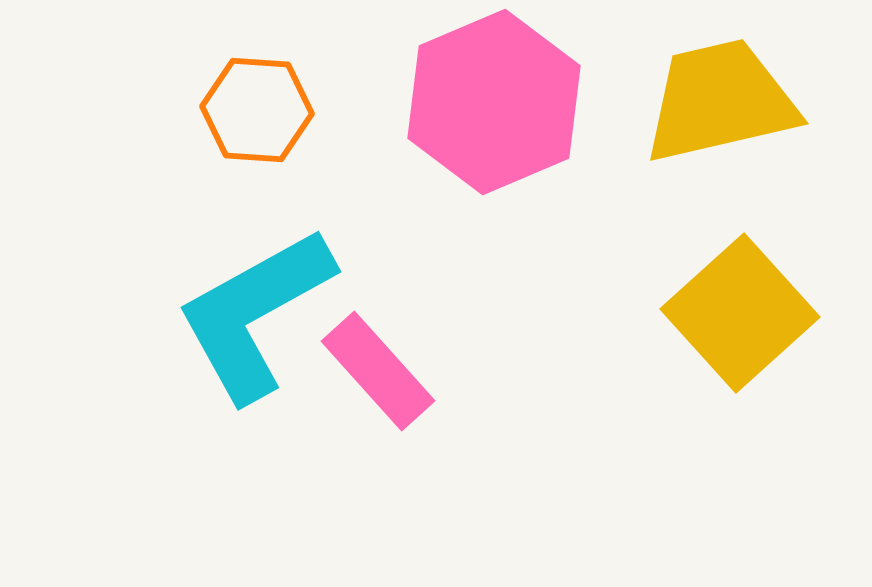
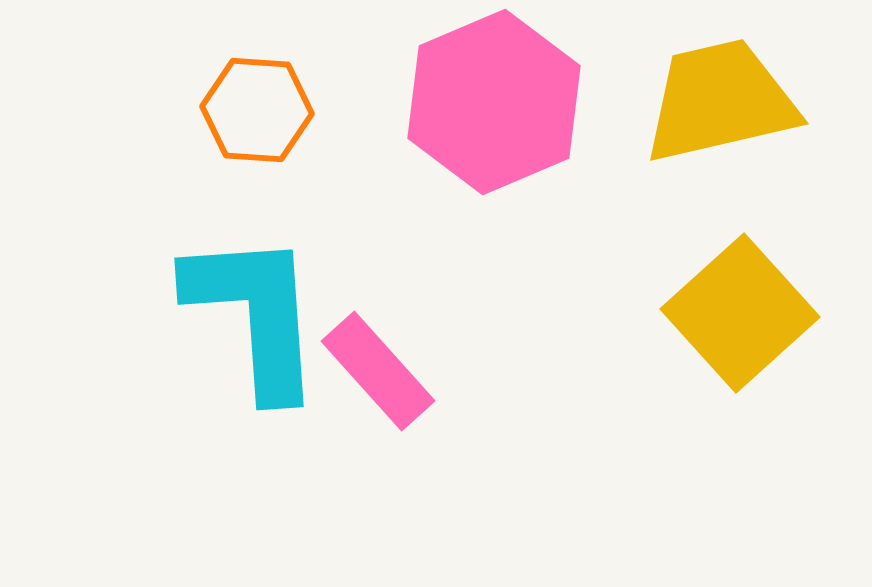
cyan L-shape: rotated 115 degrees clockwise
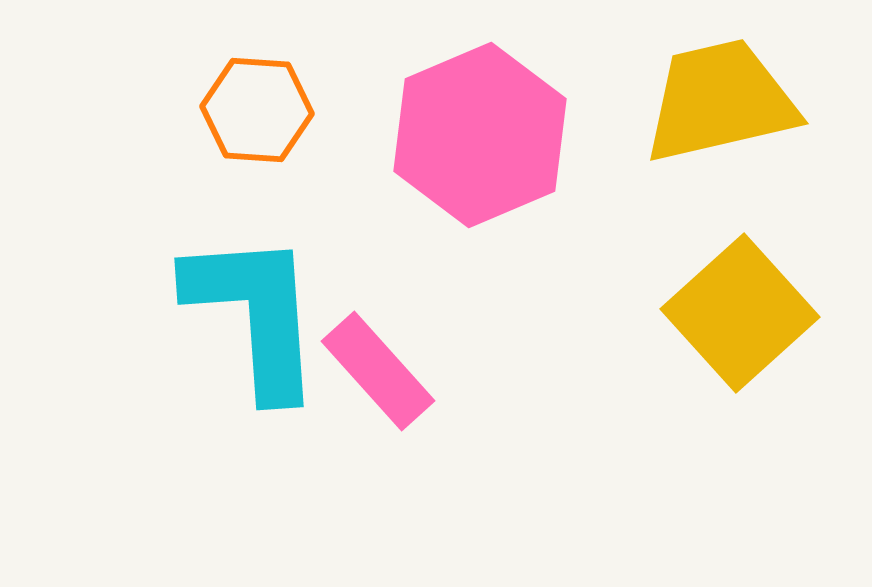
pink hexagon: moved 14 px left, 33 px down
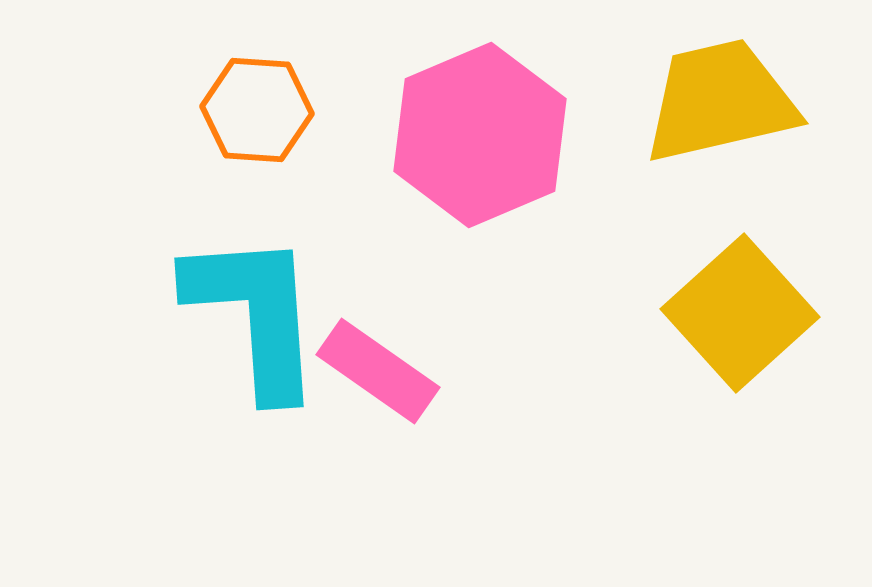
pink rectangle: rotated 13 degrees counterclockwise
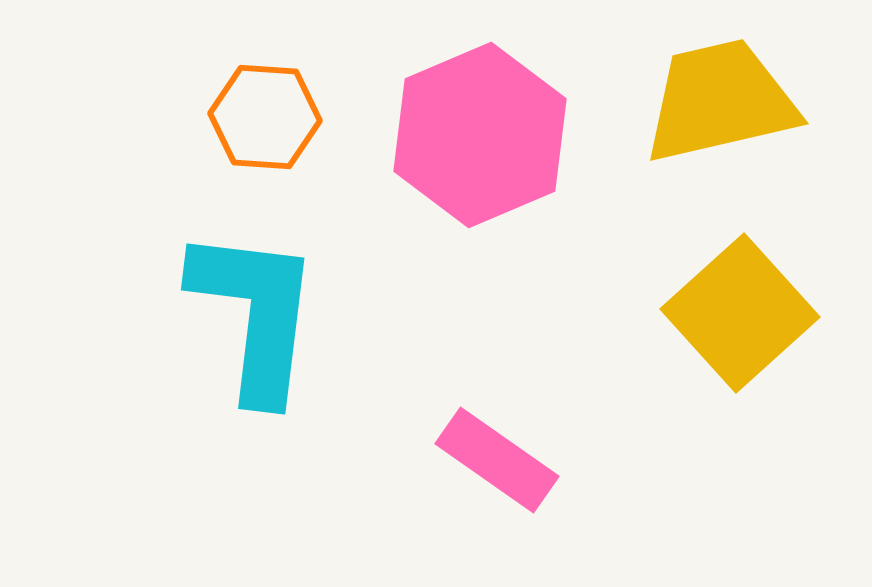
orange hexagon: moved 8 px right, 7 px down
cyan L-shape: rotated 11 degrees clockwise
pink rectangle: moved 119 px right, 89 px down
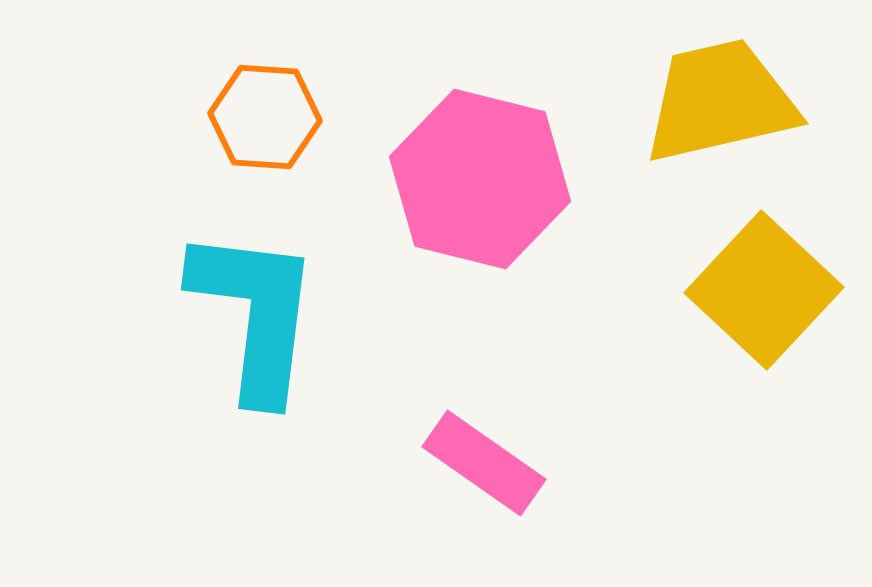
pink hexagon: moved 44 px down; rotated 23 degrees counterclockwise
yellow square: moved 24 px right, 23 px up; rotated 5 degrees counterclockwise
pink rectangle: moved 13 px left, 3 px down
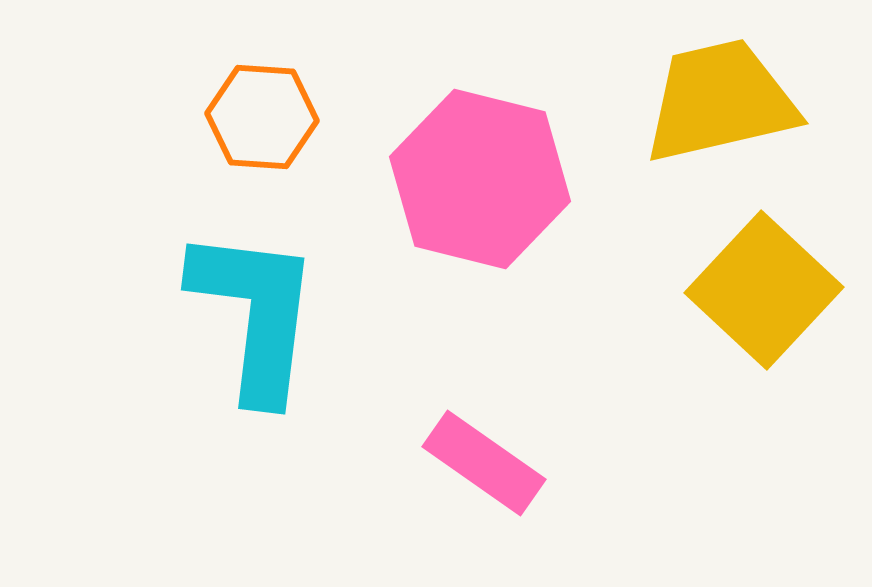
orange hexagon: moved 3 px left
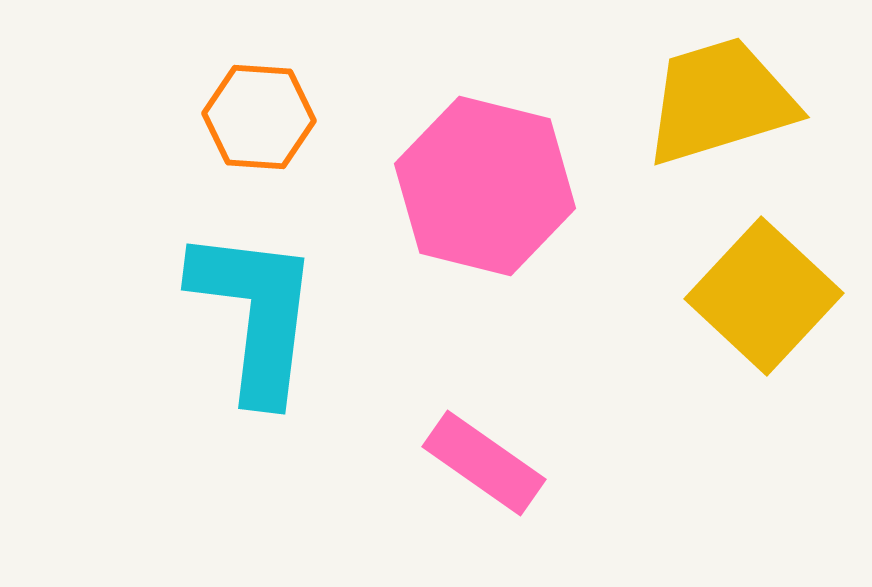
yellow trapezoid: rotated 4 degrees counterclockwise
orange hexagon: moved 3 px left
pink hexagon: moved 5 px right, 7 px down
yellow square: moved 6 px down
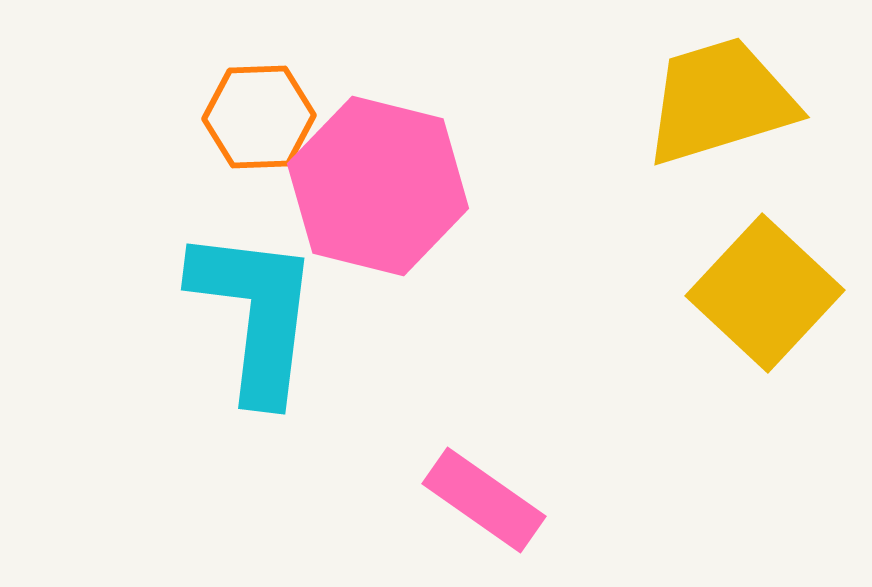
orange hexagon: rotated 6 degrees counterclockwise
pink hexagon: moved 107 px left
yellow square: moved 1 px right, 3 px up
pink rectangle: moved 37 px down
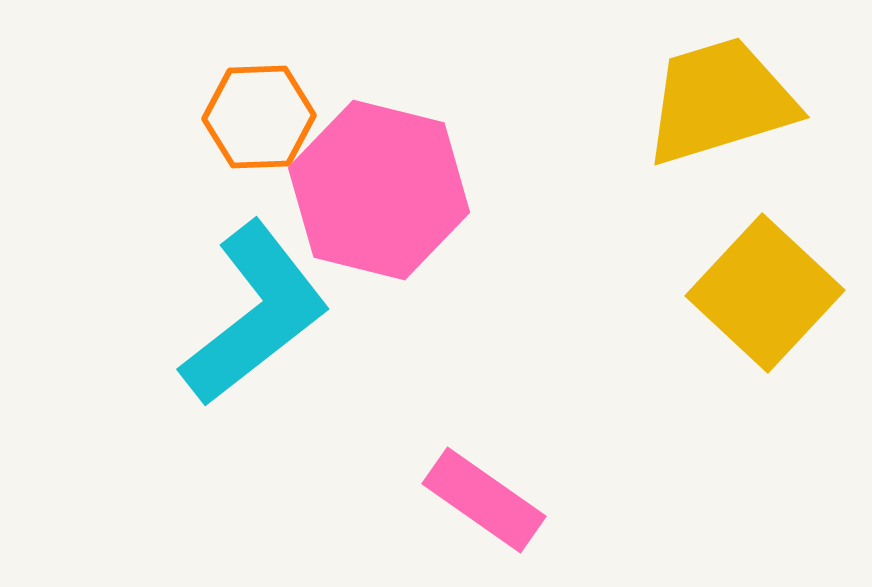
pink hexagon: moved 1 px right, 4 px down
cyan L-shape: rotated 45 degrees clockwise
